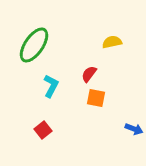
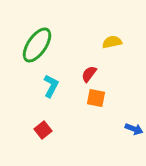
green ellipse: moved 3 px right
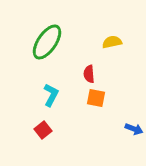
green ellipse: moved 10 px right, 3 px up
red semicircle: rotated 42 degrees counterclockwise
cyan L-shape: moved 9 px down
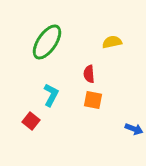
orange square: moved 3 px left, 2 px down
red square: moved 12 px left, 9 px up; rotated 12 degrees counterclockwise
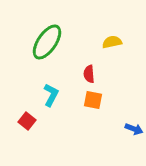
red square: moved 4 px left
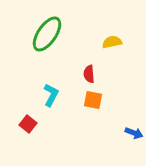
green ellipse: moved 8 px up
red square: moved 1 px right, 3 px down
blue arrow: moved 4 px down
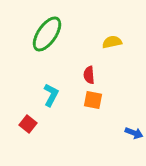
red semicircle: moved 1 px down
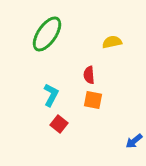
red square: moved 31 px right
blue arrow: moved 8 px down; rotated 120 degrees clockwise
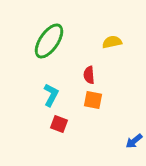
green ellipse: moved 2 px right, 7 px down
red square: rotated 18 degrees counterclockwise
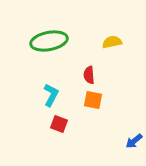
green ellipse: rotated 45 degrees clockwise
